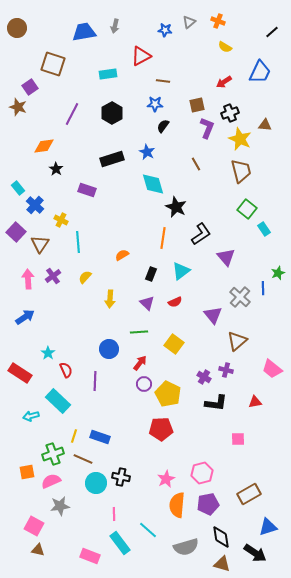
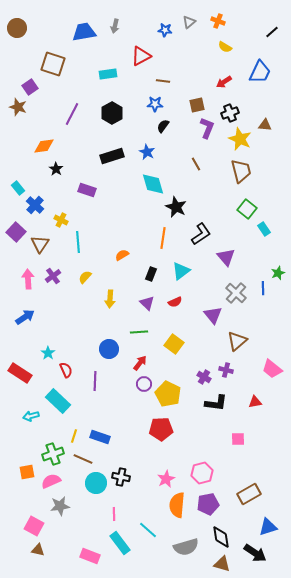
black rectangle at (112, 159): moved 3 px up
gray cross at (240, 297): moved 4 px left, 4 px up
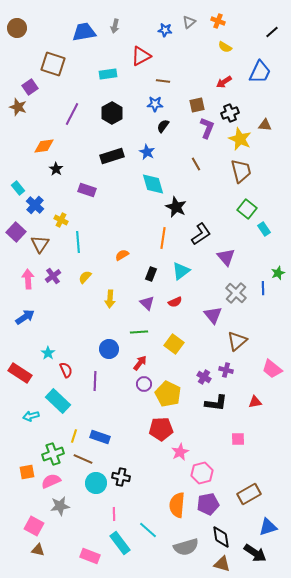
pink star at (166, 479): moved 14 px right, 27 px up
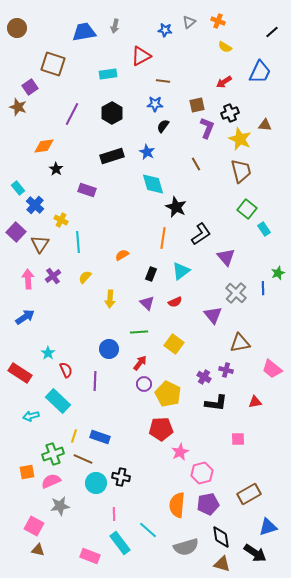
brown triangle at (237, 341): moved 3 px right, 2 px down; rotated 30 degrees clockwise
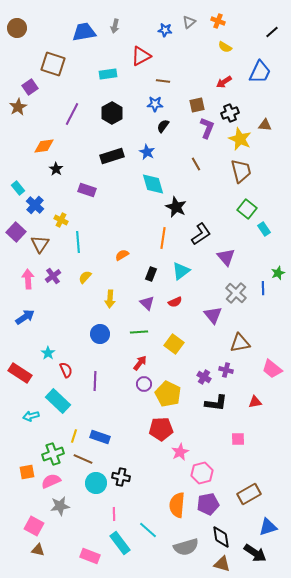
brown star at (18, 107): rotated 24 degrees clockwise
blue circle at (109, 349): moved 9 px left, 15 px up
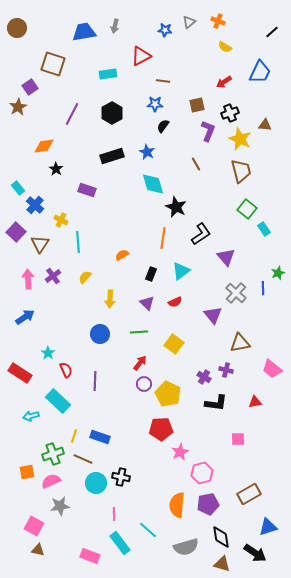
purple L-shape at (207, 128): moved 1 px right, 3 px down
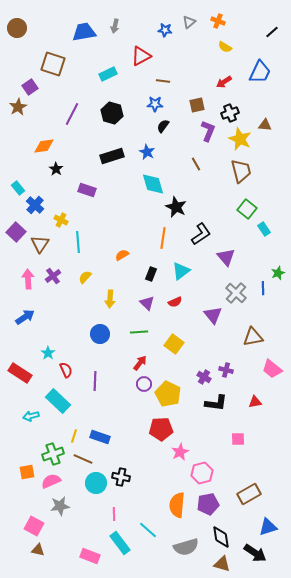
cyan rectangle at (108, 74): rotated 18 degrees counterclockwise
black hexagon at (112, 113): rotated 15 degrees counterclockwise
brown triangle at (240, 343): moved 13 px right, 6 px up
